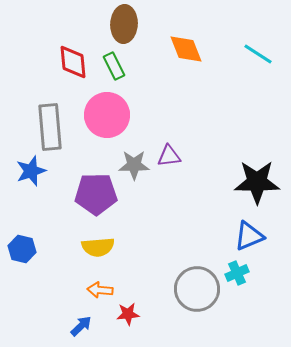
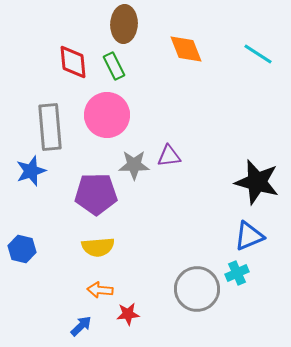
black star: rotated 15 degrees clockwise
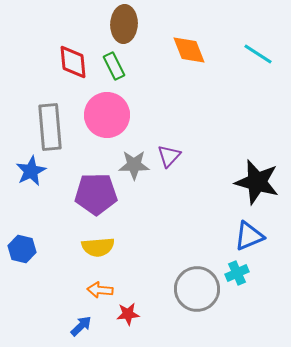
orange diamond: moved 3 px right, 1 px down
purple triangle: rotated 40 degrees counterclockwise
blue star: rotated 8 degrees counterclockwise
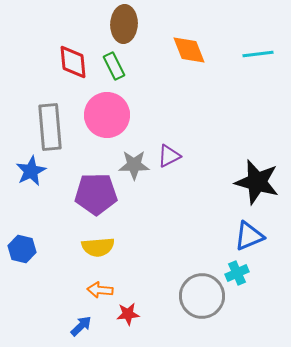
cyan line: rotated 40 degrees counterclockwise
purple triangle: rotated 20 degrees clockwise
gray circle: moved 5 px right, 7 px down
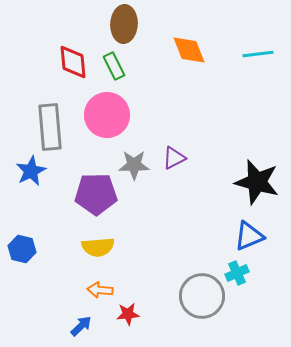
purple triangle: moved 5 px right, 2 px down
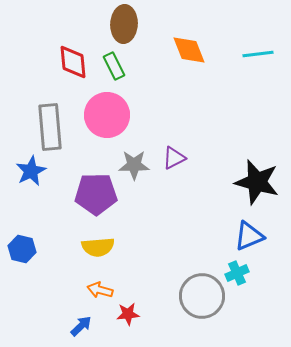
orange arrow: rotated 10 degrees clockwise
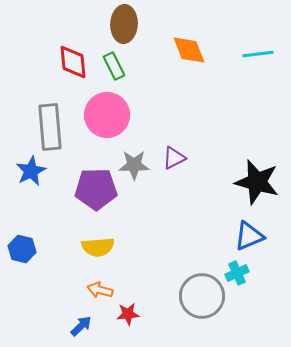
purple pentagon: moved 5 px up
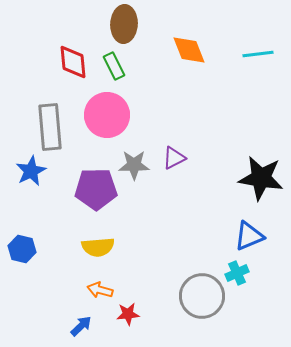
black star: moved 4 px right, 4 px up; rotated 6 degrees counterclockwise
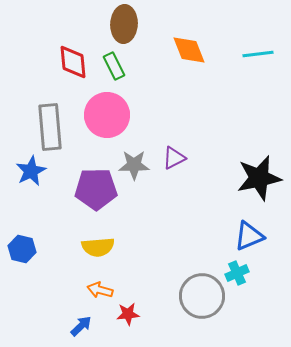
black star: moved 2 px left; rotated 21 degrees counterclockwise
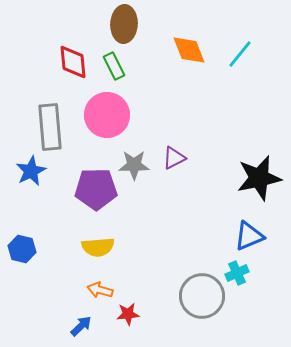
cyan line: moved 18 px left; rotated 44 degrees counterclockwise
